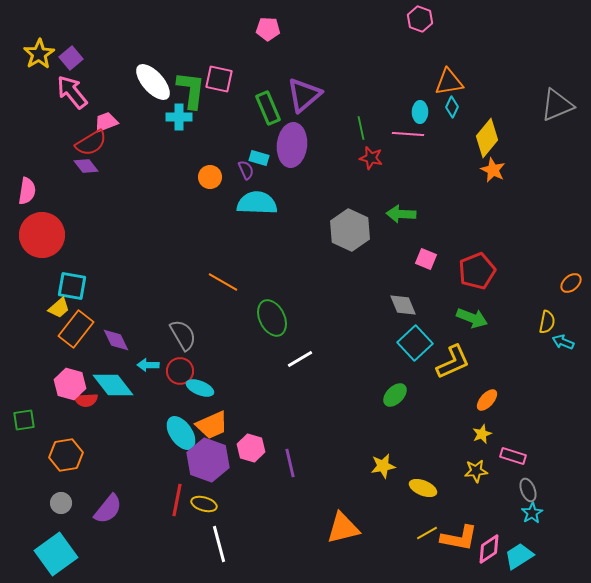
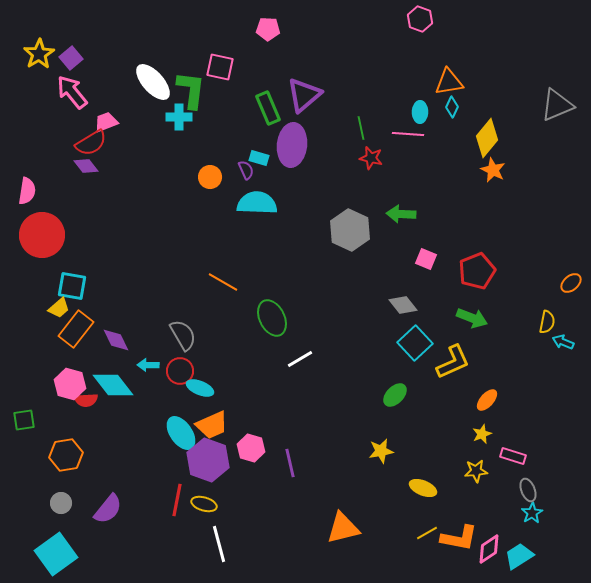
pink square at (219, 79): moved 1 px right, 12 px up
gray diamond at (403, 305): rotated 16 degrees counterclockwise
yellow star at (383, 466): moved 2 px left, 15 px up
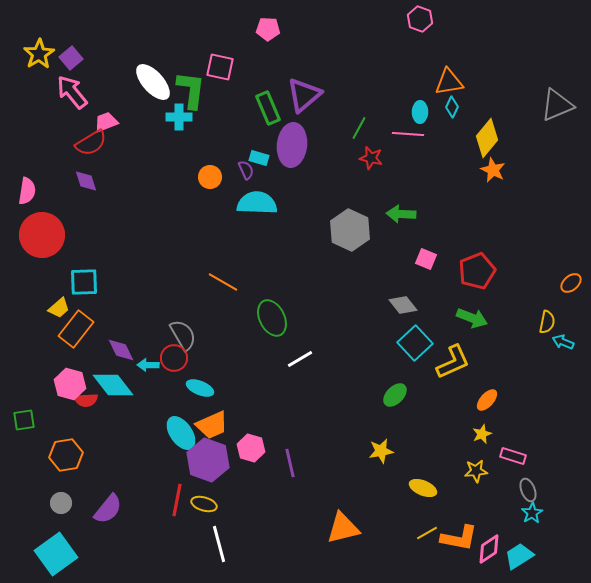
green line at (361, 128): moved 2 px left; rotated 40 degrees clockwise
purple diamond at (86, 166): moved 15 px down; rotated 20 degrees clockwise
cyan square at (72, 286): moved 12 px right, 4 px up; rotated 12 degrees counterclockwise
purple diamond at (116, 340): moved 5 px right, 10 px down
red circle at (180, 371): moved 6 px left, 13 px up
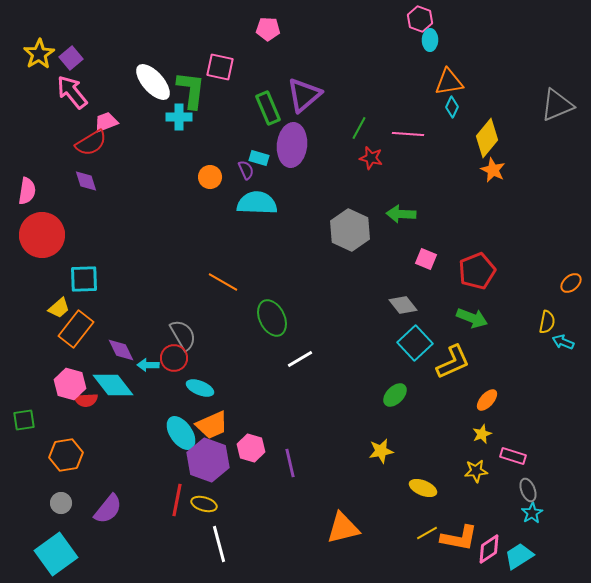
cyan ellipse at (420, 112): moved 10 px right, 72 px up
cyan square at (84, 282): moved 3 px up
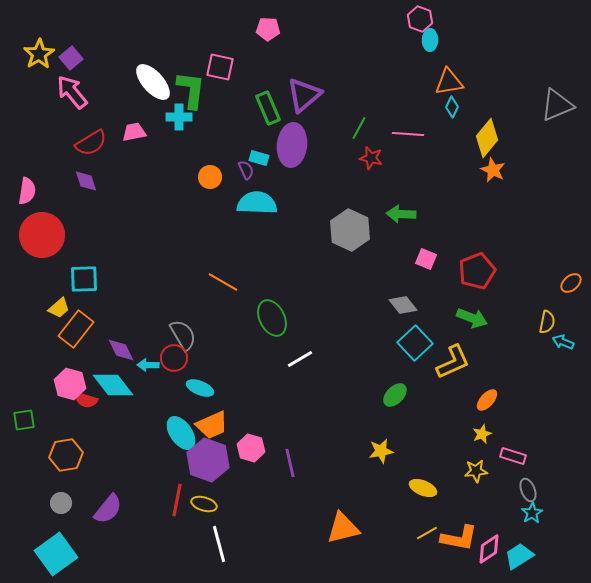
pink trapezoid at (106, 122): moved 28 px right, 10 px down; rotated 10 degrees clockwise
red semicircle at (86, 400): rotated 20 degrees clockwise
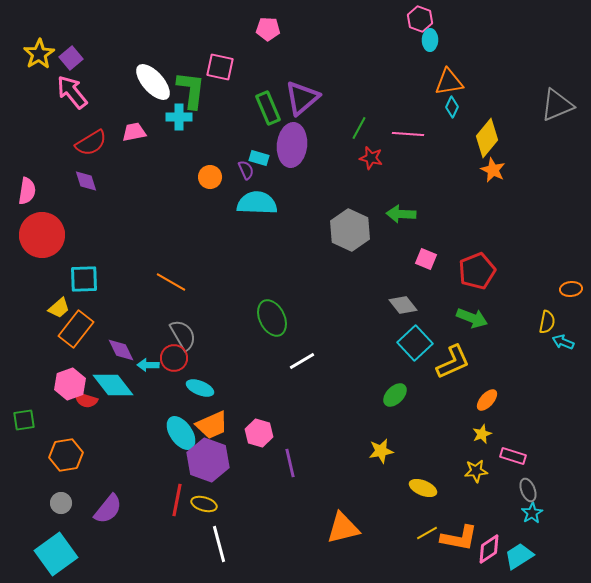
purple triangle at (304, 95): moved 2 px left, 3 px down
orange line at (223, 282): moved 52 px left
orange ellipse at (571, 283): moved 6 px down; rotated 35 degrees clockwise
white line at (300, 359): moved 2 px right, 2 px down
pink hexagon at (70, 384): rotated 24 degrees clockwise
pink hexagon at (251, 448): moved 8 px right, 15 px up
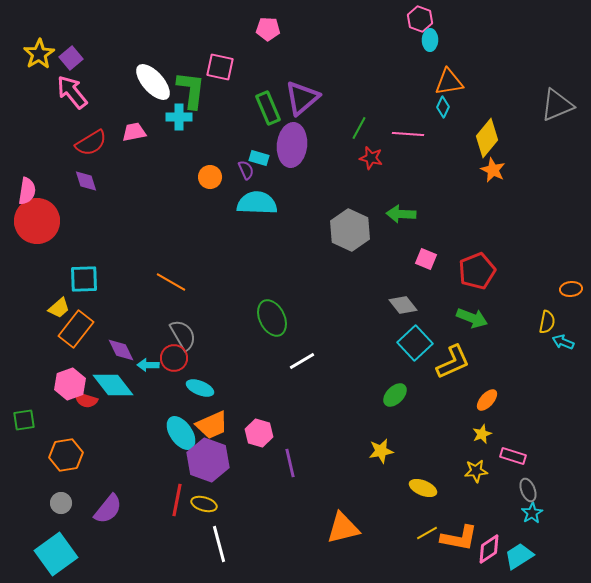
cyan diamond at (452, 107): moved 9 px left
red circle at (42, 235): moved 5 px left, 14 px up
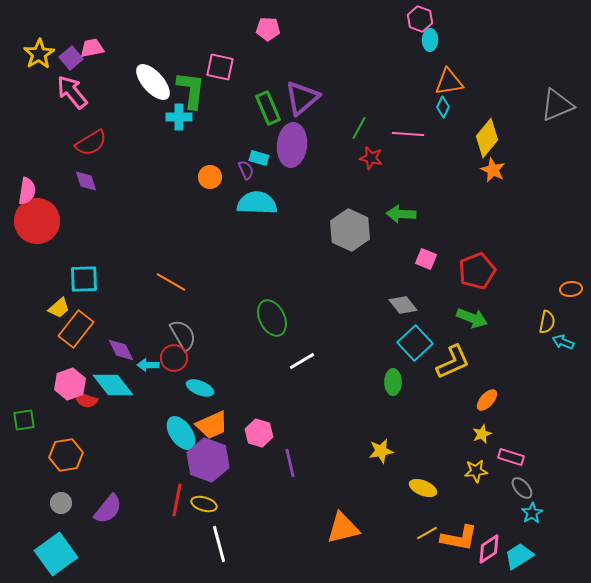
pink trapezoid at (134, 132): moved 42 px left, 84 px up
green ellipse at (395, 395): moved 2 px left, 13 px up; rotated 45 degrees counterclockwise
pink rectangle at (513, 456): moved 2 px left, 1 px down
gray ellipse at (528, 490): moved 6 px left, 2 px up; rotated 20 degrees counterclockwise
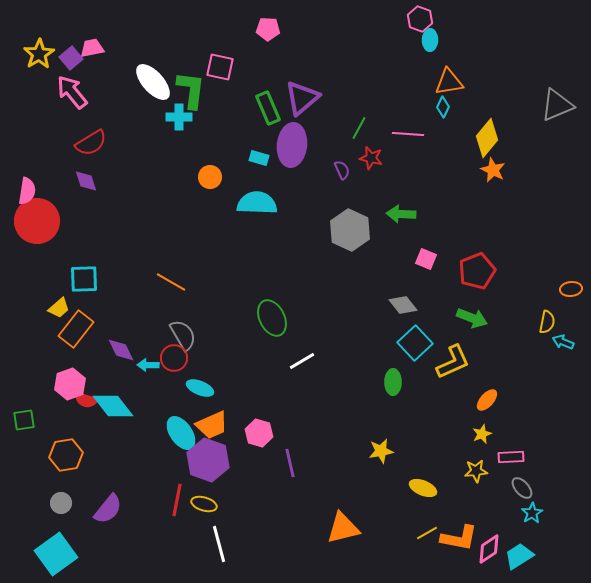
purple semicircle at (246, 170): moved 96 px right
cyan diamond at (113, 385): moved 21 px down
pink rectangle at (511, 457): rotated 20 degrees counterclockwise
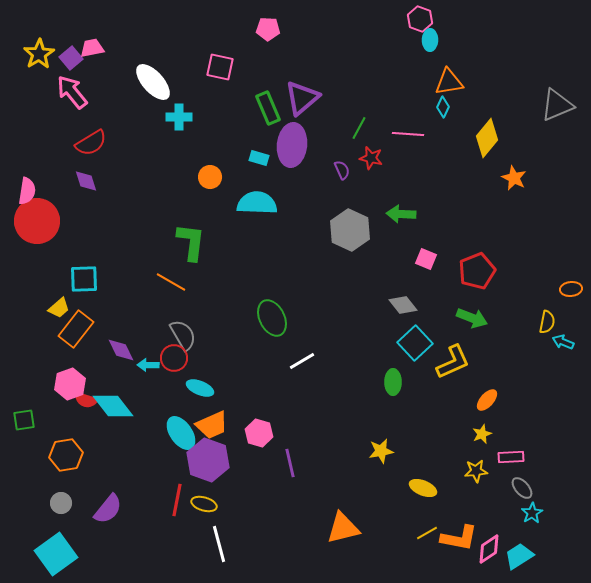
green L-shape at (191, 90): moved 152 px down
orange star at (493, 170): moved 21 px right, 8 px down
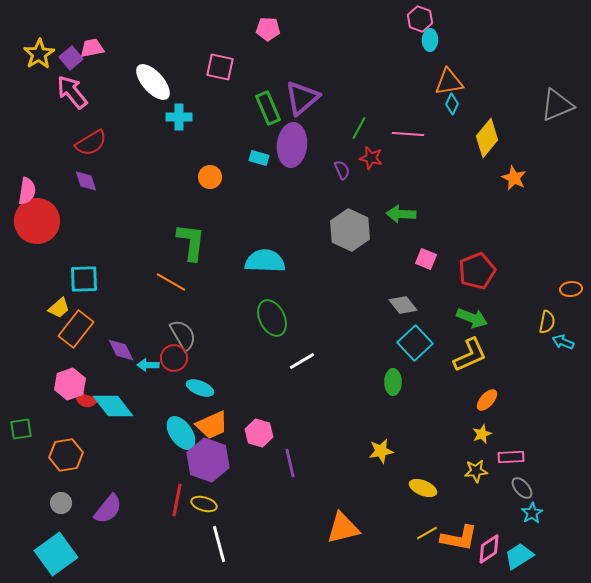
cyan diamond at (443, 107): moved 9 px right, 3 px up
cyan semicircle at (257, 203): moved 8 px right, 58 px down
yellow L-shape at (453, 362): moved 17 px right, 7 px up
green square at (24, 420): moved 3 px left, 9 px down
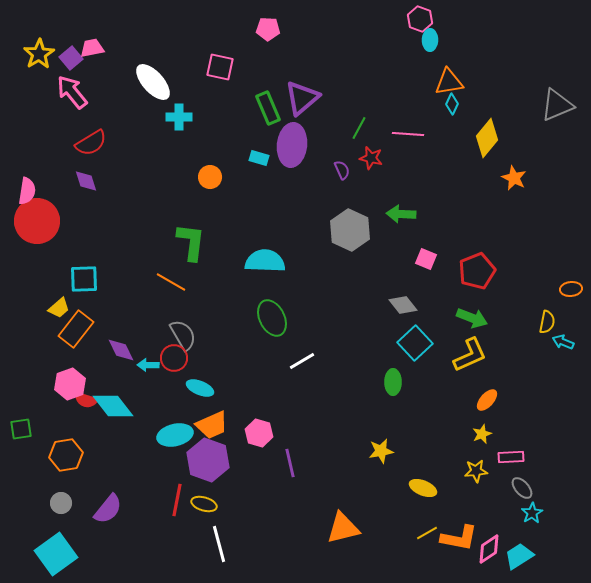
cyan ellipse at (181, 433): moved 6 px left, 2 px down; rotated 68 degrees counterclockwise
